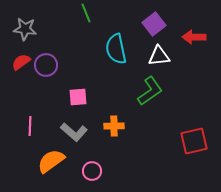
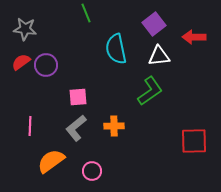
gray L-shape: moved 2 px right, 4 px up; rotated 100 degrees clockwise
red square: rotated 12 degrees clockwise
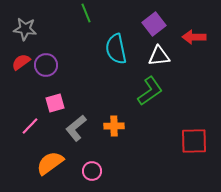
pink square: moved 23 px left, 6 px down; rotated 12 degrees counterclockwise
pink line: rotated 42 degrees clockwise
orange semicircle: moved 1 px left, 2 px down
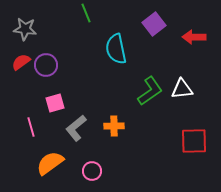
white triangle: moved 23 px right, 33 px down
pink line: moved 1 px right, 1 px down; rotated 60 degrees counterclockwise
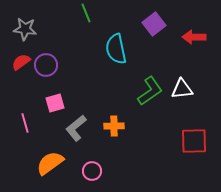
pink line: moved 6 px left, 4 px up
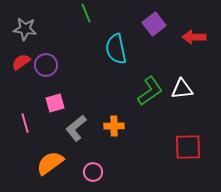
red square: moved 6 px left, 6 px down
pink circle: moved 1 px right, 1 px down
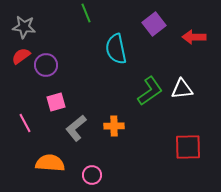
gray star: moved 1 px left, 2 px up
red semicircle: moved 6 px up
pink square: moved 1 px right, 1 px up
pink line: rotated 12 degrees counterclockwise
orange semicircle: rotated 40 degrees clockwise
pink circle: moved 1 px left, 3 px down
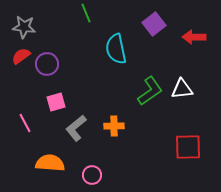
purple circle: moved 1 px right, 1 px up
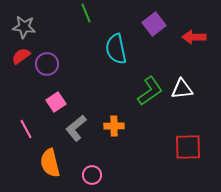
pink square: rotated 18 degrees counterclockwise
pink line: moved 1 px right, 6 px down
orange semicircle: rotated 108 degrees counterclockwise
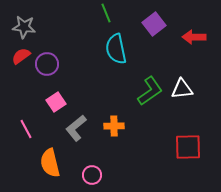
green line: moved 20 px right
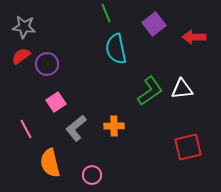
red square: rotated 12 degrees counterclockwise
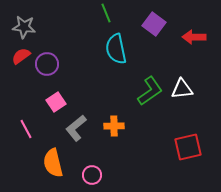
purple square: rotated 15 degrees counterclockwise
orange semicircle: moved 3 px right
